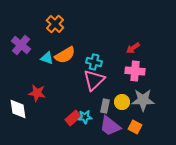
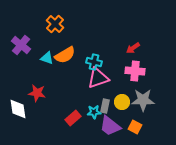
pink triangle: moved 4 px right, 2 px up; rotated 25 degrees clockwise
cyan star: moved 9 px right, 5 px up
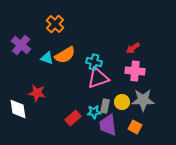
purple trapezoid: moved 2 px left, 1 px up; rotated 45 degrees clockwise
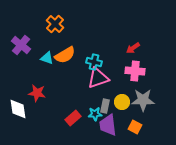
cyan star: moved 1 px right, 2 px down
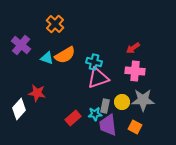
white diamond: moved 1 px right; rotated 50 degrees clockwise
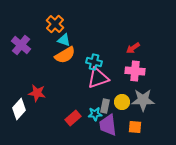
cyan triangle: moved 17 px right, 18 px up
orange square: rotated 24 degrees counterclockwise
